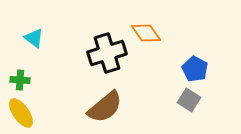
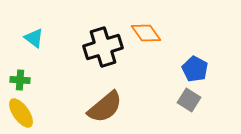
black cross: moved 4 px left, 6 px up
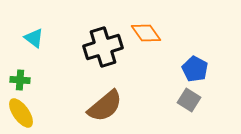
brown semicircle: moved 1 px up
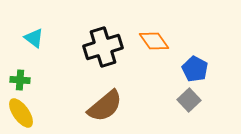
orange diamond: moved 8 px right, 8 px down
gray square: rotated 15 degrees clockwise
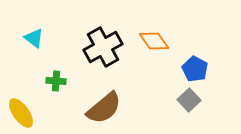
black cross: rotated 12 degrees counterclockwise
green cross: moved 36 px right, 1 px down
brown semicircle: moved 1 px left, 2 px down
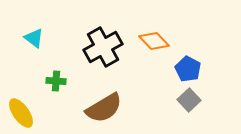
orange diamond: rotated 8 degrees counterclockwise
blue pentagon: moved 7 px left
brown semicircle: rotated 9 degrees clockwise
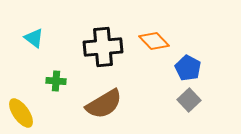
black cross: rotated 24 degrees clockwise
blue pentagon: moved 1 px up
brown semicircle: moved 4 px up
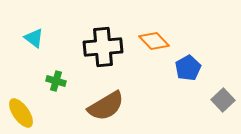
blue pentagon: rotated 15 degrees clockwise
green cross: rotated 12 degrees clockwise
gray square: moved 34 px right
brown semicircle: moved 2 px right, 2 px down
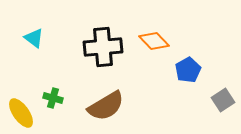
blue pentagon: moved 2 px down
green cross: moved 3 px left, 17 px down
gray square: rotated 10 degrees clockwise
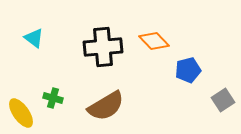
blue pentagon: rotated 15 degrees clockwise
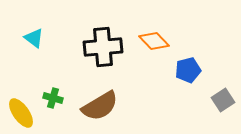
brown semicircle: moved 6 px left
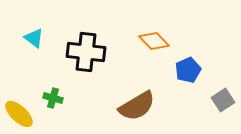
black cross: moved 17 px left, 5 px down; rotated 12 degrees clockwise
blue pentagon: rotated 10 degrees counterclockwise
brown semicircle: moved 37 px right
yellow ellipse: moved 2 px left, 1 px down; rotated 12 degrees counterclockwise
